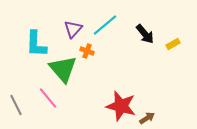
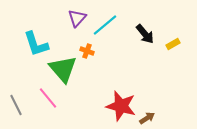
purple triangle: moved 4 px right, 11 px up
cyan L-shape: rotated 20 degrees counterclockwise
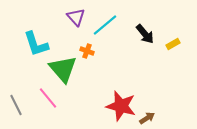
purple triangle: moved 1 px left, 1 px up; rotated 24 degrees counterclockwise
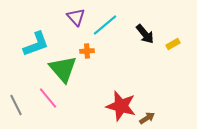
cyan L-shape: rotated 92 degrees counterclockwise
orange cross: rotated 24 degrees counterclockwise
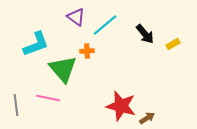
purple triangle: rotated 12 degrees counterclockwise
pink line: rotated 40 degrees counterclockwise
gray line: rotated 20 degrees clockwise
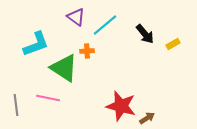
green triangle: moved 1 px right, 1 px up; rotated 16 degrees counterclockwise
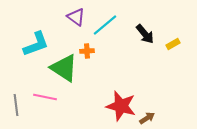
pink line: moved 3 px left, 1 px up
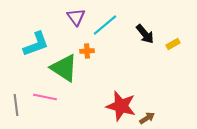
purple triangle: rotated 18 degrees clockwise
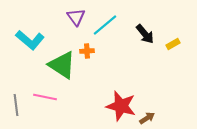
cyan L-shape: moved 6 px left, 4 px up; rotated 60 degrees clockwise
green triangle: moved 2 px left, 3 px up
